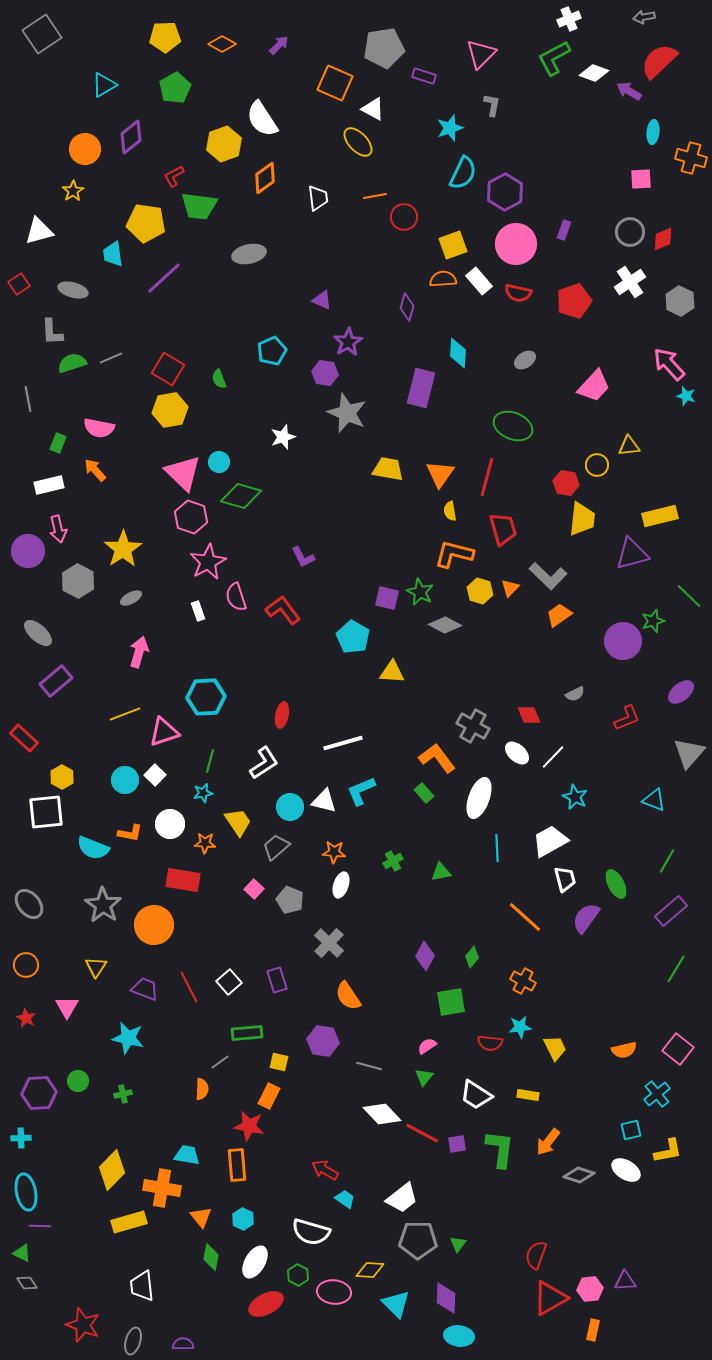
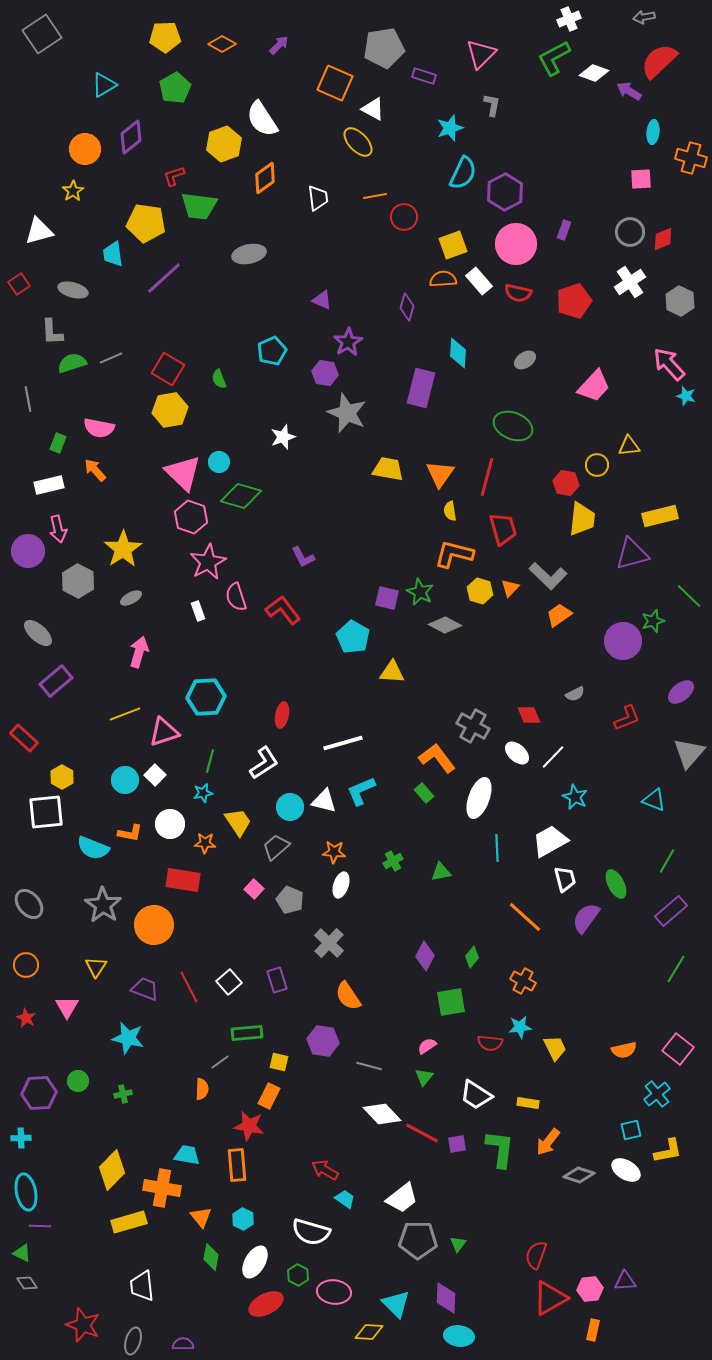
red L-shape at (174, 176): rotated 10 degrees clockwise
yellow rectangle at (528, 1095): moved 8 px down
yellow diamond at (370, 1270): moved 1 px left, 62 px down
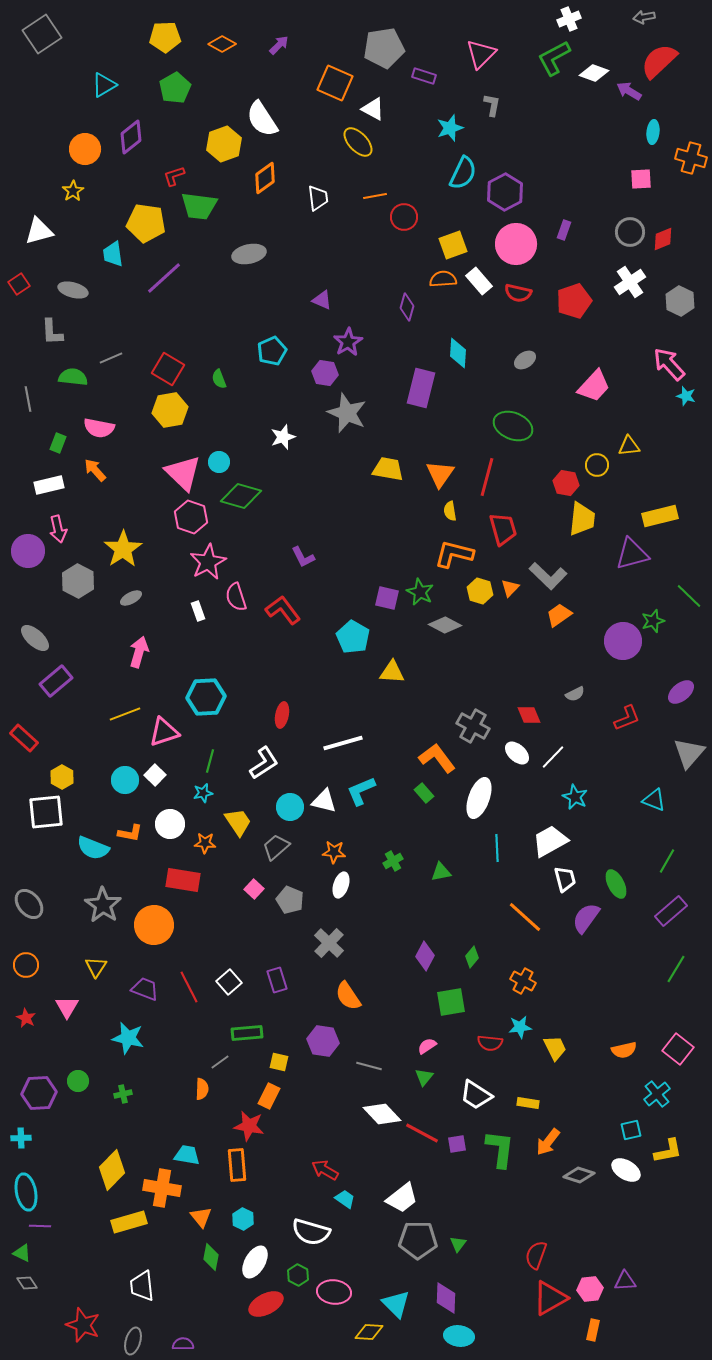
green semicircle at (72, 363): moved 1 px right, 14 px down; rotated 24 degrees clockwise
gray ellipse at (38, 633): moved 3 px left, 5 px down
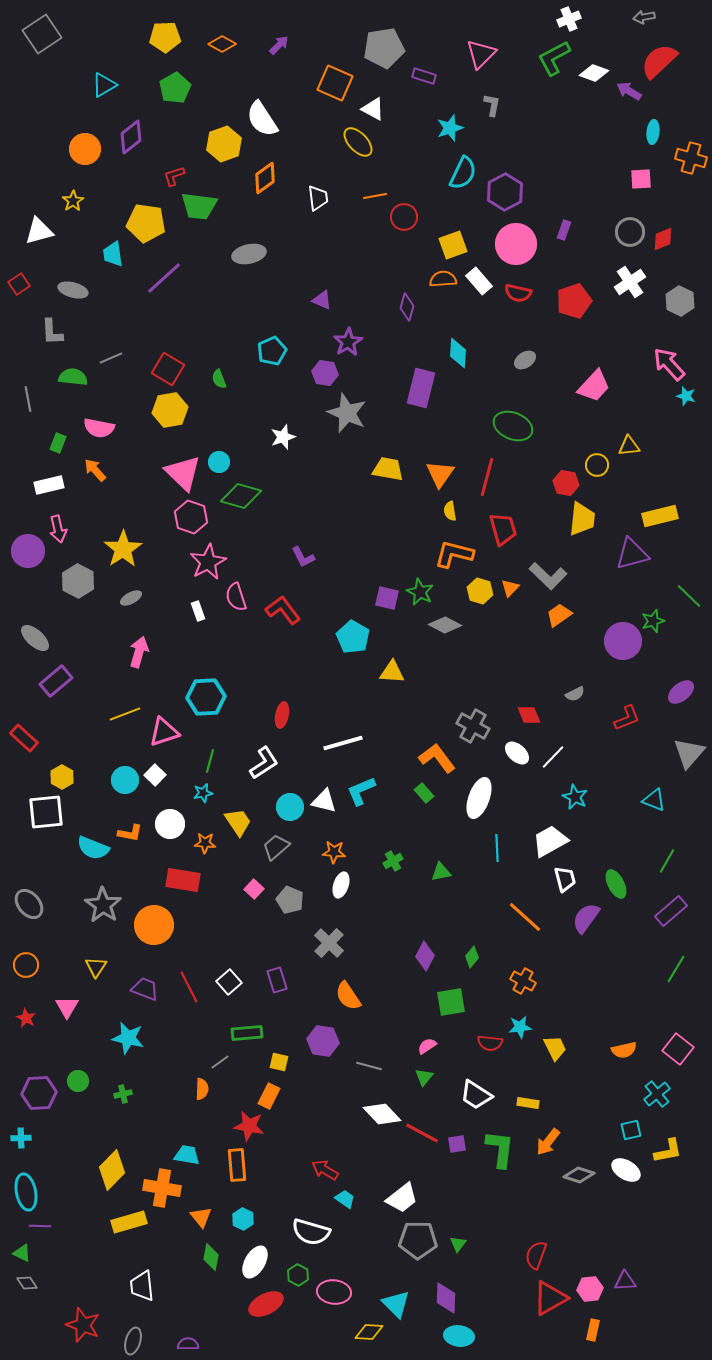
yellow star at (73, 191): moved 10 px down
purple semicircle at (183, 1344): moved 5 px right
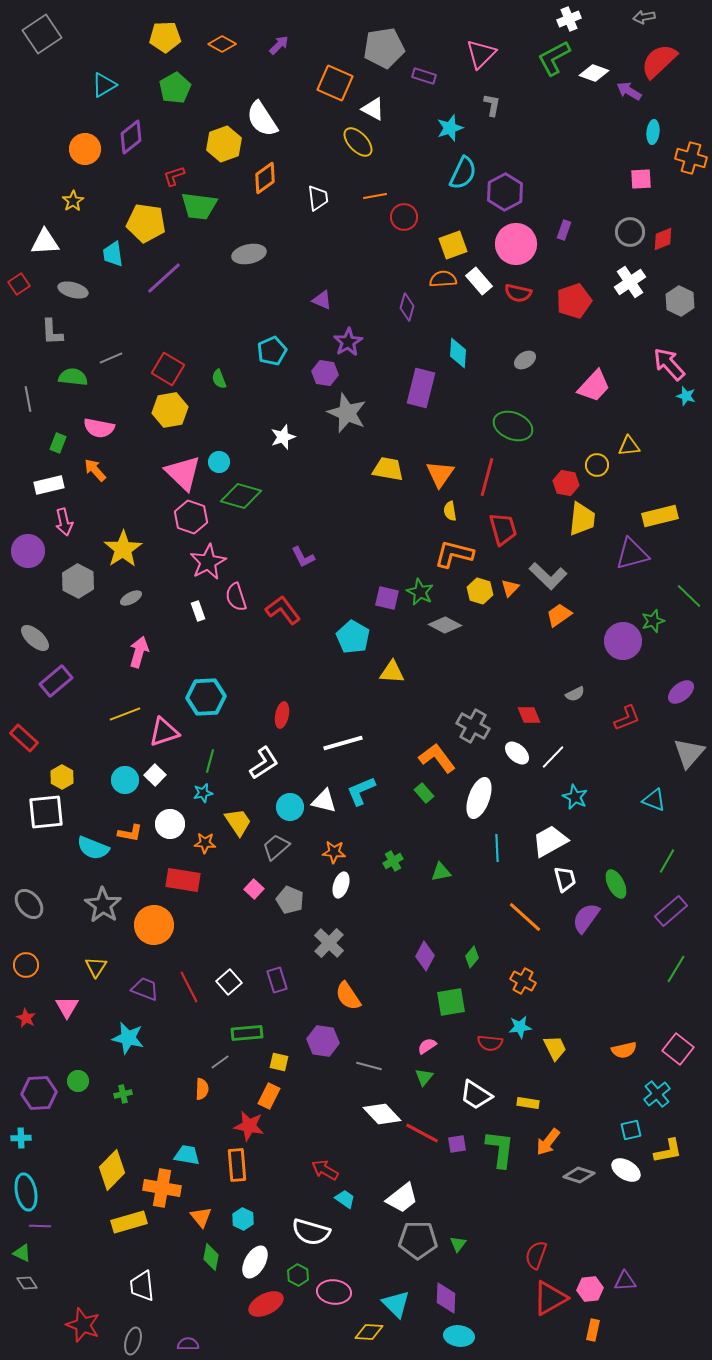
white triangle at (39, 231): moved 6 px right, 11 px down; rotated 12 degrees clockwise
pink arrow at (58, 529): moved 6 px right, 7 px up
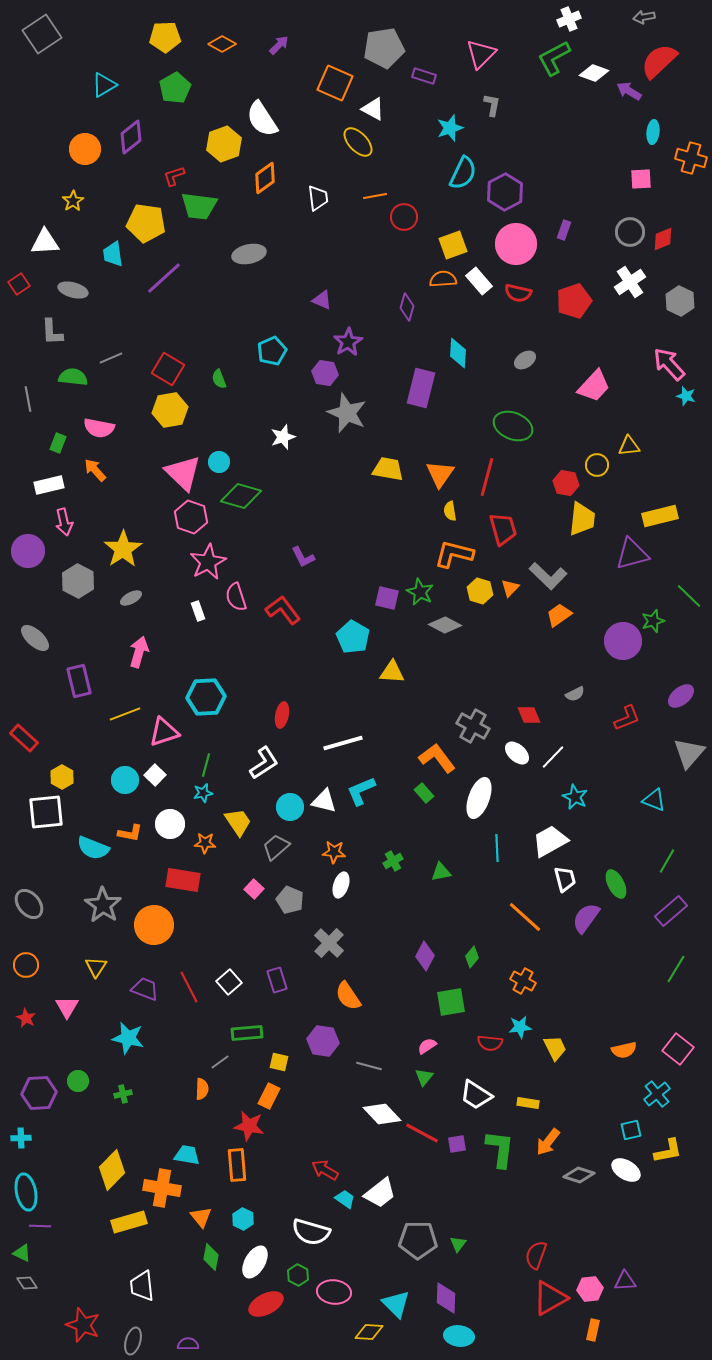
purple rectangle at (56, 681): moved 23 px right; rotated 64 degrees counterclockwise
purple ellipse at (681, 692): moved 4 px down
green line at (210, 761): moved 4 px left, 4 px down
white trapezoid at (402, 1198): moved 22 px left, 5 px up
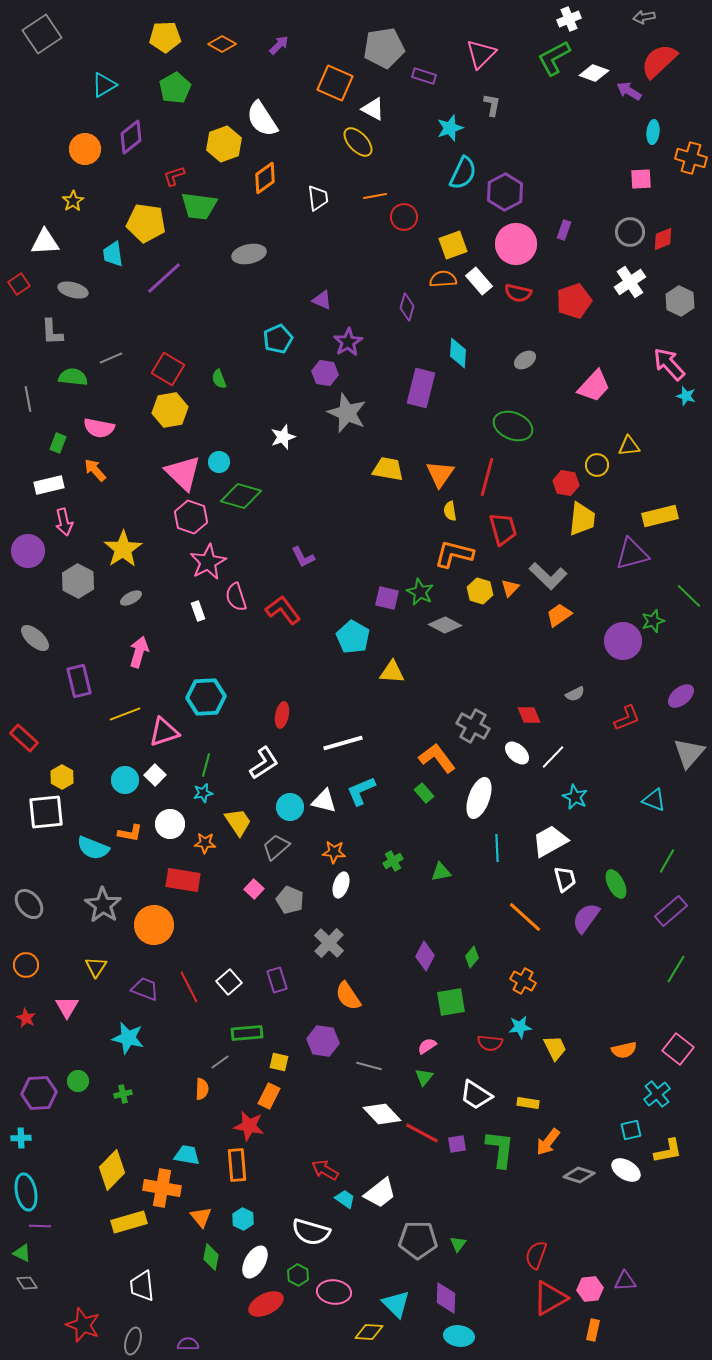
cyan pentagon at (272, 351): moved 6 px right, 12 px up
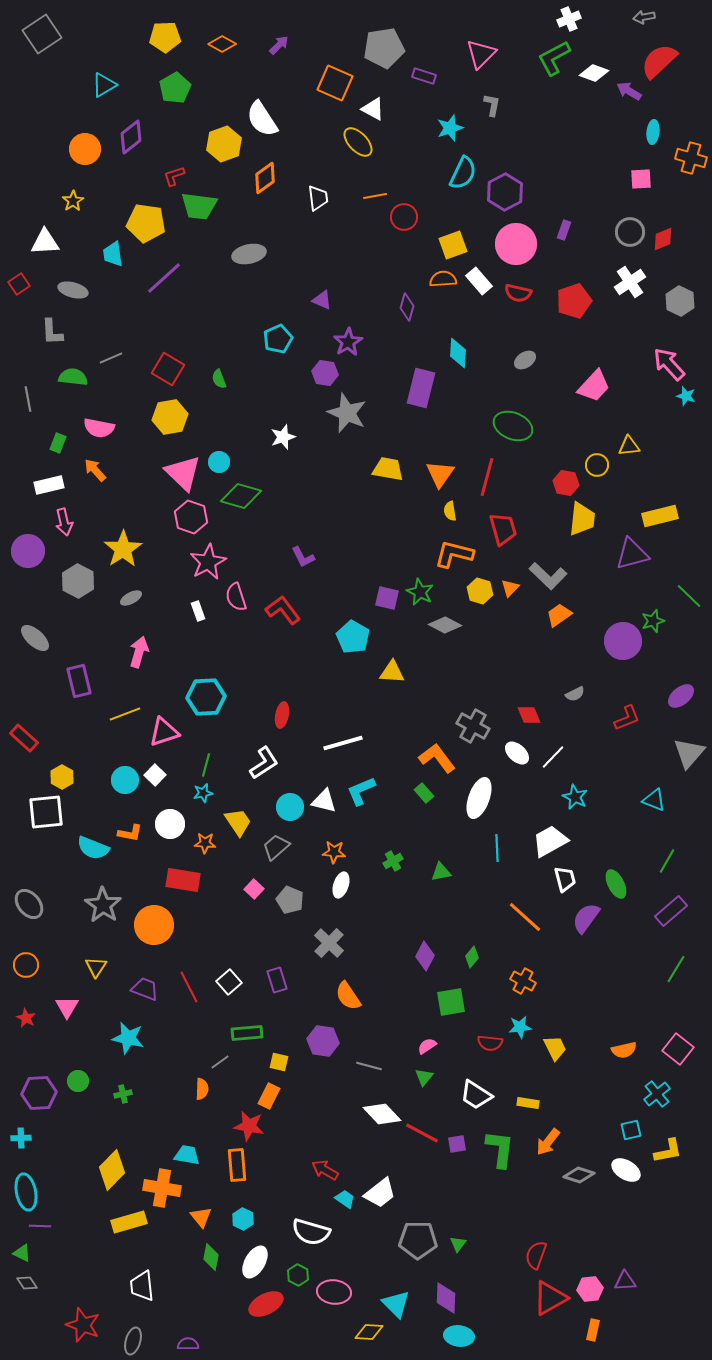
yellow hexagon at (170, 410): moved 7 px down
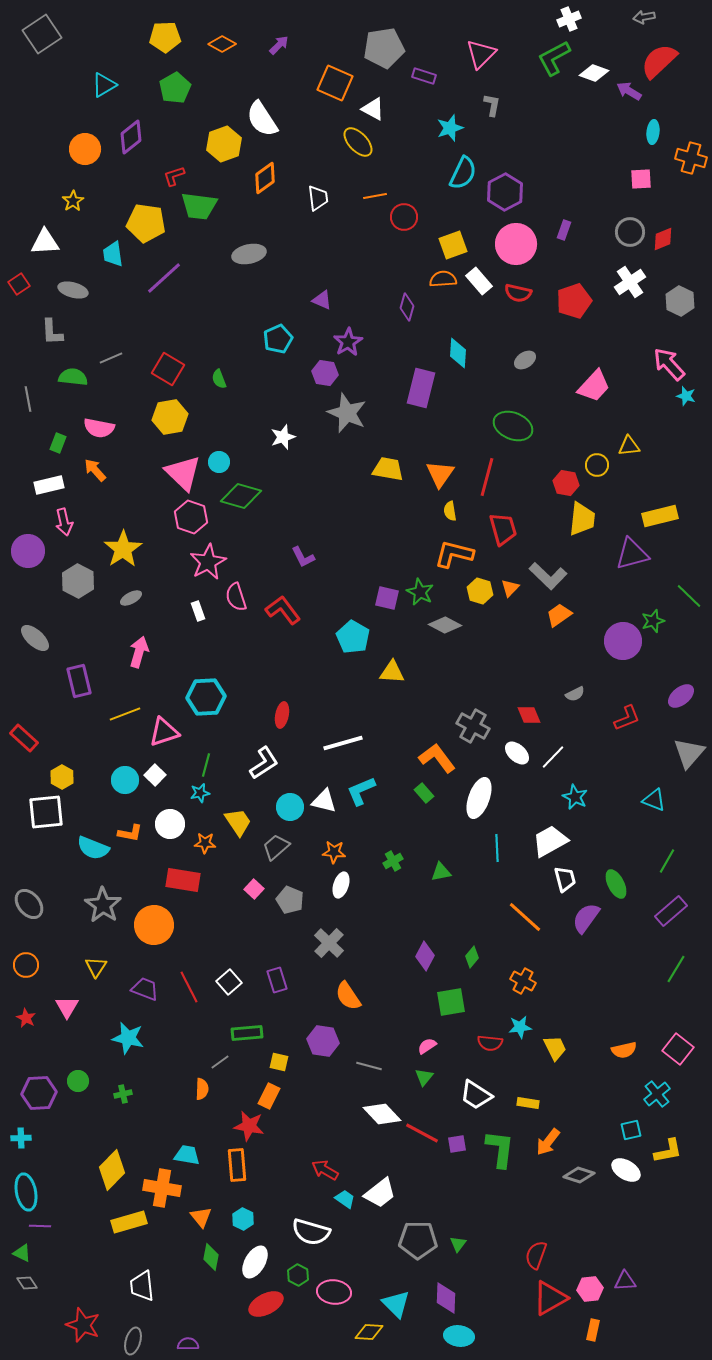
cyan star at (203, 793): moved 3 px left
